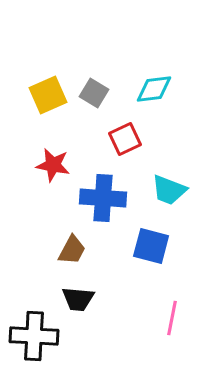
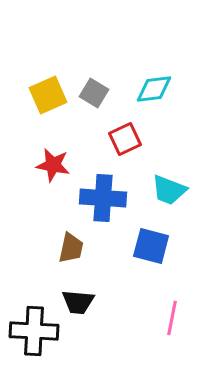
brown trapezoid: moved 1 px left, 2 px up; rotated 16 degrees counterclockwise
black trapezoid: moved 3 px down
black cross: moved 5 px up
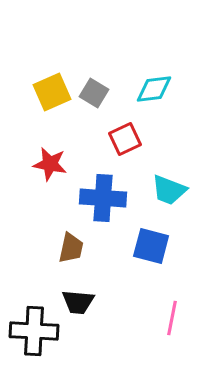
yellow square: moved 4 px right, 3 px up
red star: moved 3 px left, 1 px up
